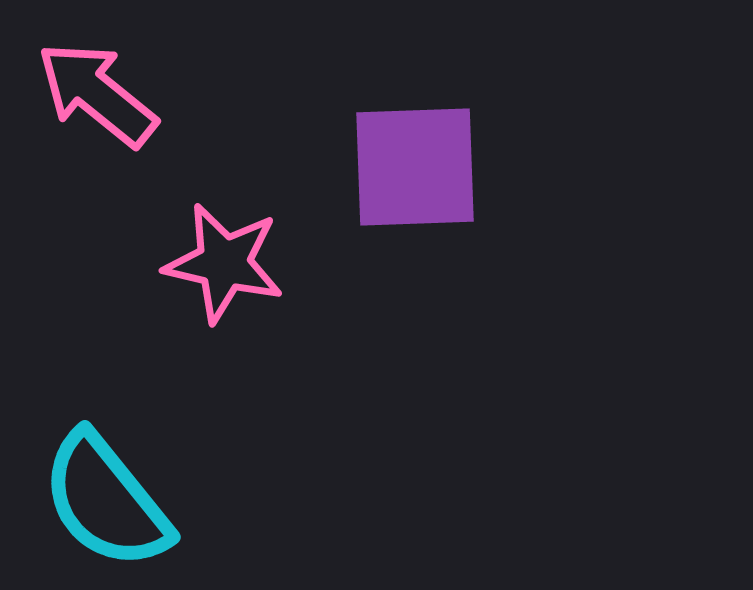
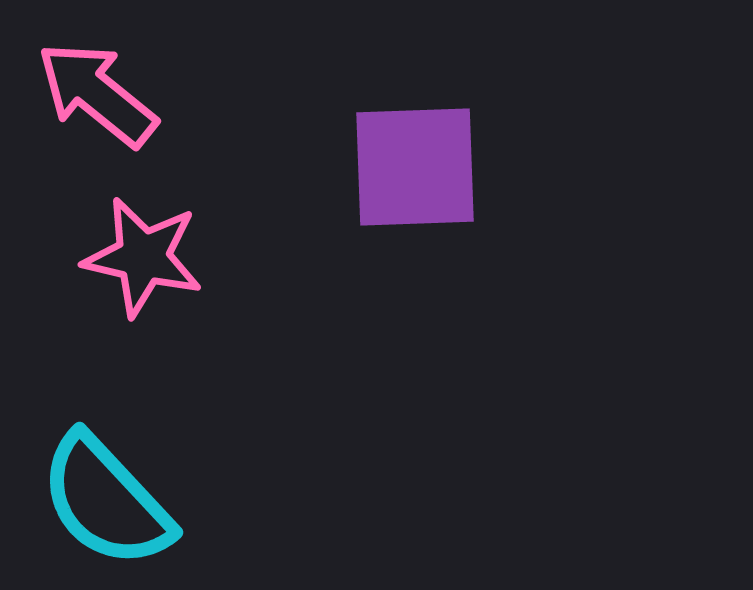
pink star: moved 81 px left, 6 px up
cyan semicircle: rotated 4 degrees counterclockwise
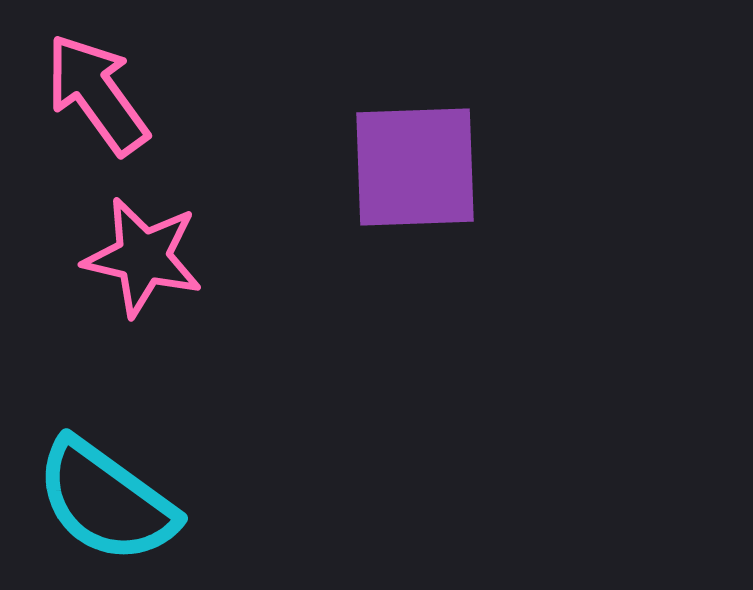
pink arrow: rotated 15 degrees clockwise
cyan semicircle: rotated 11 degrees counterclockwise
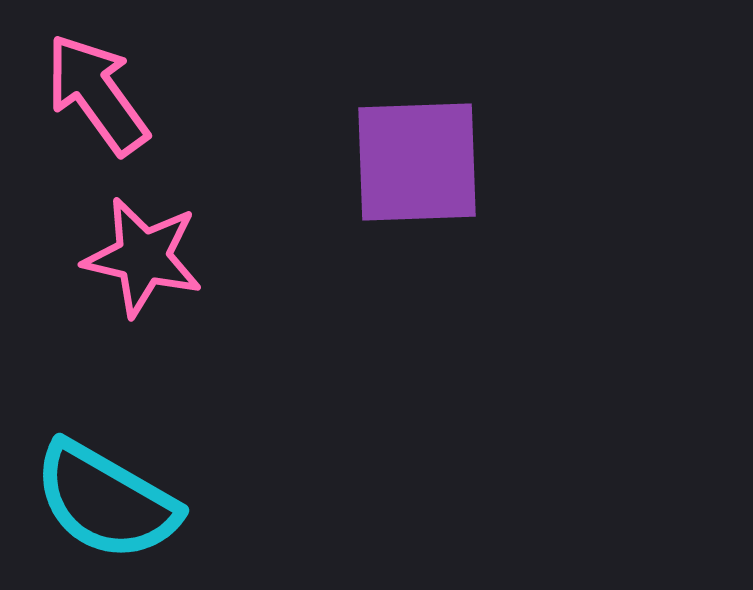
purple square: moved 2 px right, 5 px up
cyan semicircle: rotated 6 degrees counterclockwise
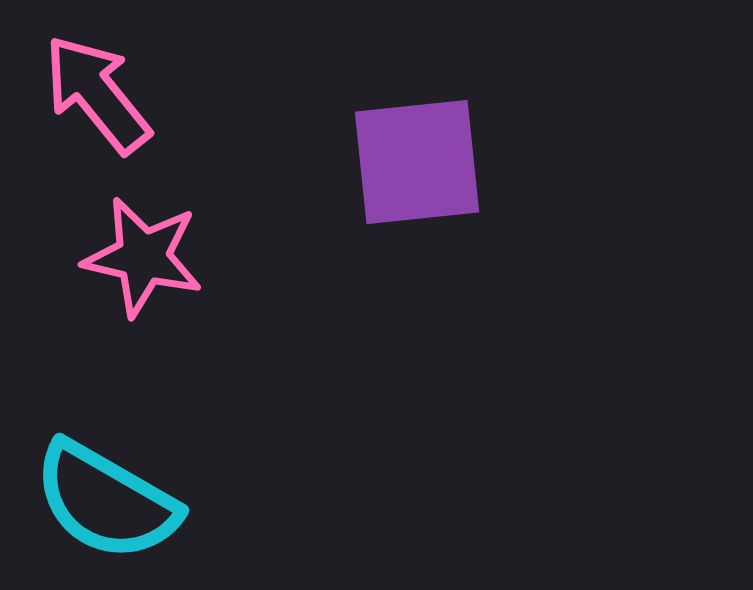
pink arrow: rotated 3 degrees counterclockwise
purple square: rotated 4 degrees counterclockwise
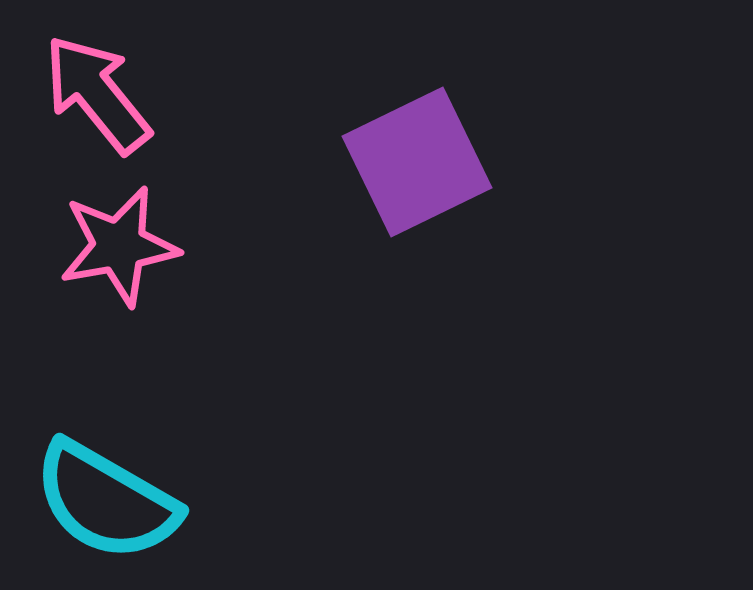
purple square: rotated 20 degrees counterclockwise
pink star: moved 24 px left, 11 px up; rotated 23 degrees counterclockwise
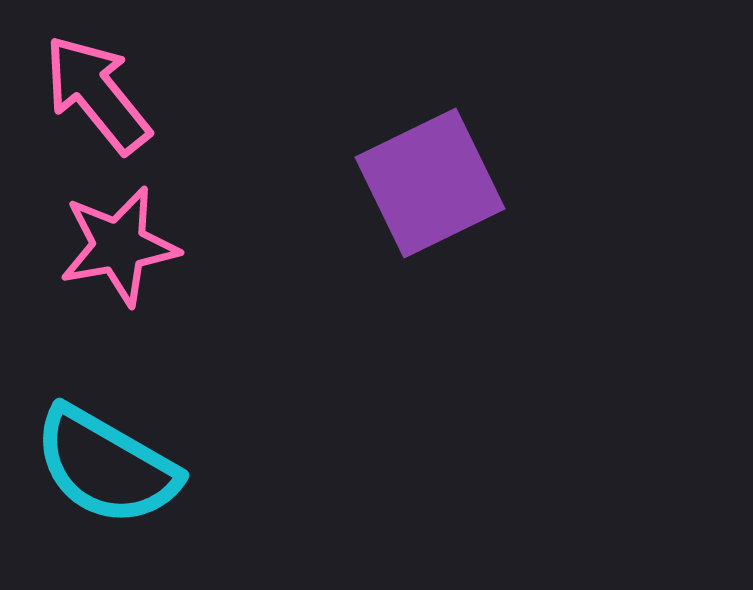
purple square: moved 13 px right, 21 px down
cyan semicircle: moved 35 px up
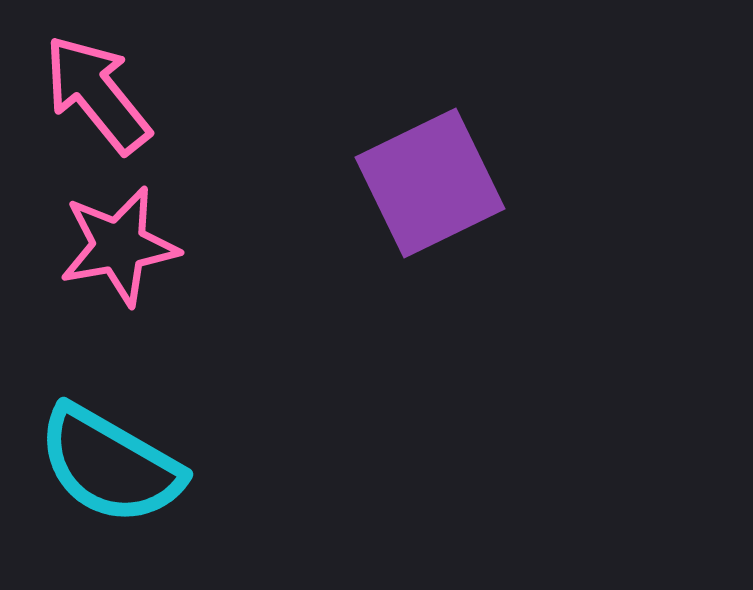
cyan semicircle: moved 4 px right, 1 px up
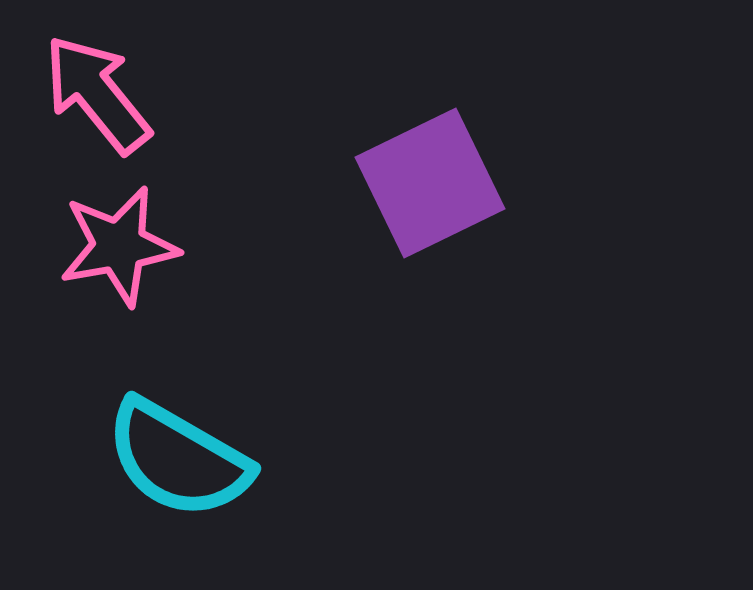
cyan semicircle: moved 68 px right, 6 px up
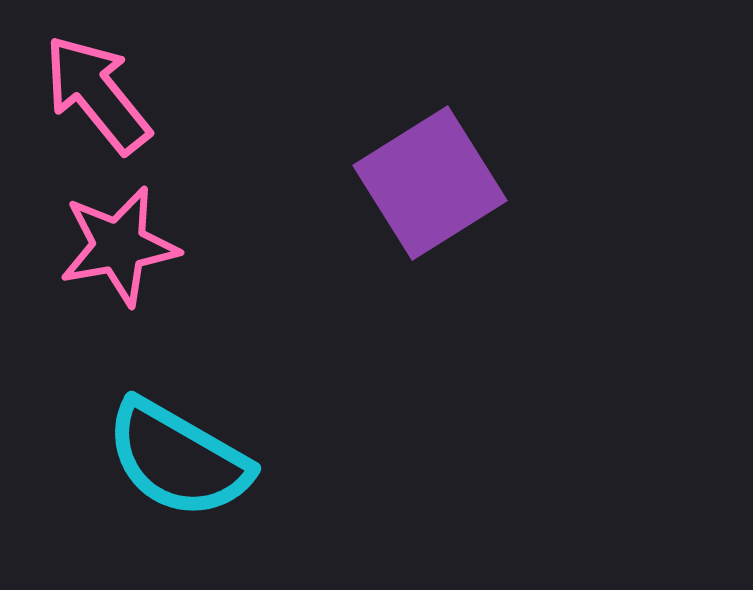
purple square: rotated 6 degrees counterclockwise
